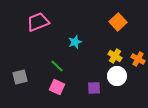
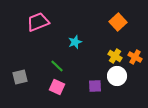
orange cross: moved 3 px left, 2 px up
purple square: moved 1 px right, 2 px up
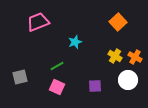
green line: rotated 72 degrees counterclockwise
white circle: moved 11 px right, 4 px down
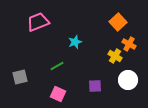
orange cross: moved 6 px left, 13 px up
pink square: moved 1 px right, 7 px down
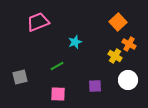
pink square: rotated 21 degrees counterclockwise
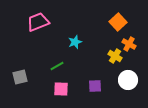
pink square: moved 3 px right, 5 px up
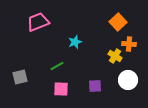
orange cross: rotated 24 degrees counterclockwise
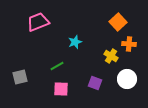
yellow cross: moved 4 px left
white circle: moved 1 px left, 1 px up
purple square: moved 3 px up; rotated 24 degrees clockwise
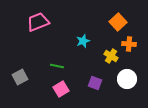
cyan star: moved 8 px right, 1 px up
green line: rotated 40 degrees clockwise
gray square: rotated 14 degrees counterclockwise
pink square: rotated 35 degrees counterclockwise
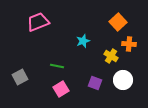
white circle: moved 4 px left, 1 px down
